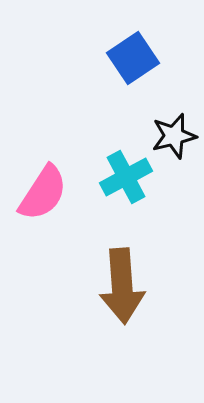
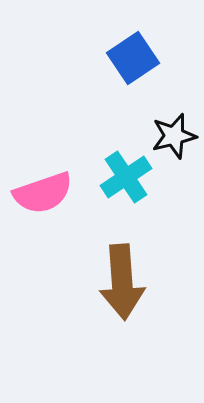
cyan cross: rotated 6 degrees counterclockwise
pink semicircle: rotated 38 degrees clockwise
brown arrow: moved 4 px up
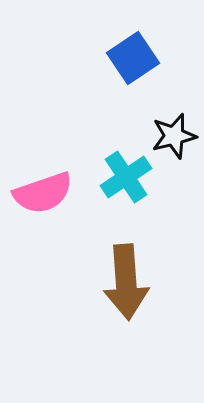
brown arrow: moved 4 px right
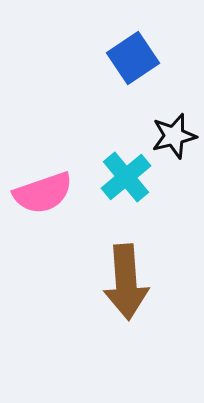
cyan cross: rotated 6 degrees counterclockwise
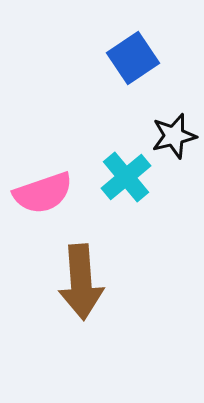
brown arrow: moved 45 px left
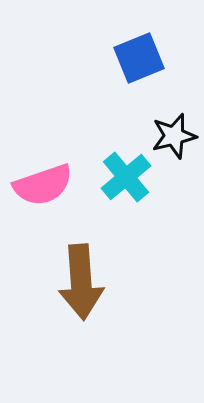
blue square: moved 6 px right; rotated 12 degrees clockwise
pink semicircle: moved 8 px up
